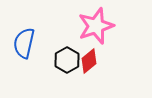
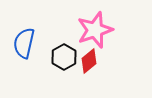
pink star: moved 1 px left, 4 px down
black hexagon: moved 3 px left, 3 px up
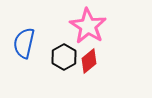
pink star: moved 7 px left, 4 px up; rotated 21 degrees counterclockwise
